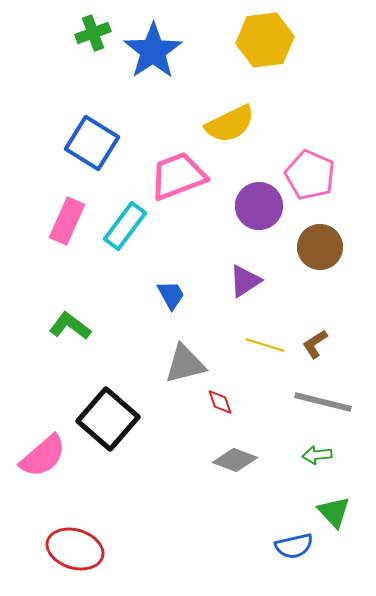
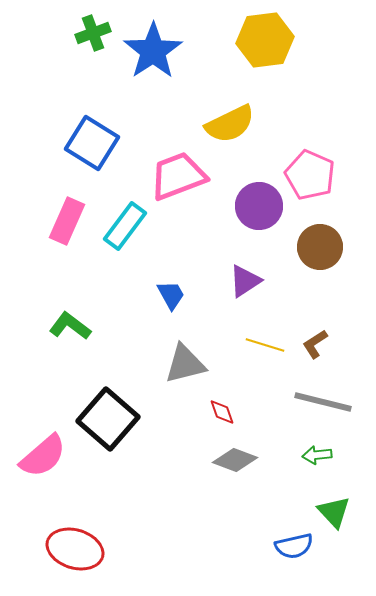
red diamond: moved 2 px right, 10 px down
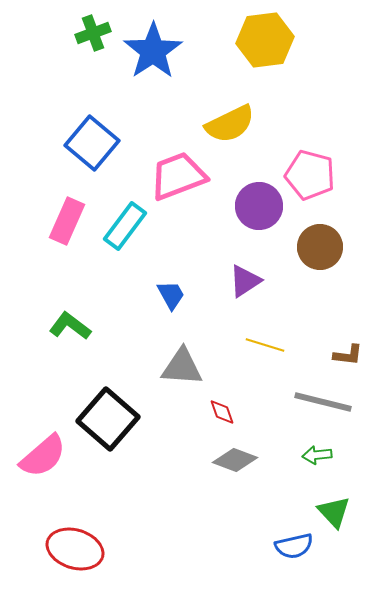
blue square: rotated 8 degrees clockwise
pink pentagon: rotated 9 degrees counterclockwise
brown L-shape: moved 33 px right, 11 px down; rotated 140 degrees counterclockwise
gray triangle: moved 3 px left, 3 px down; rotated 18 degrees clockwise
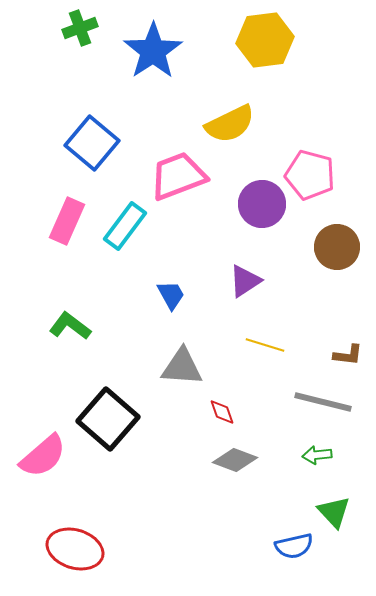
green cross: moved 13 px left, 5 px up
purple circle: moved 3 px right, 2 px up
brown circle: moved 17 px right
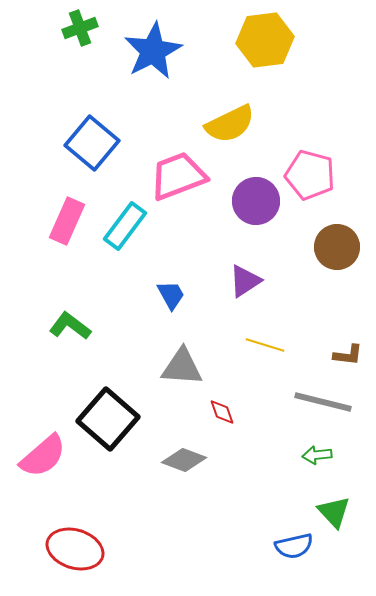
blue star: rotated 6 degrees clockwise
purple circle: moved 6 px left, 3 px up
gray diamond: moved 51 px left
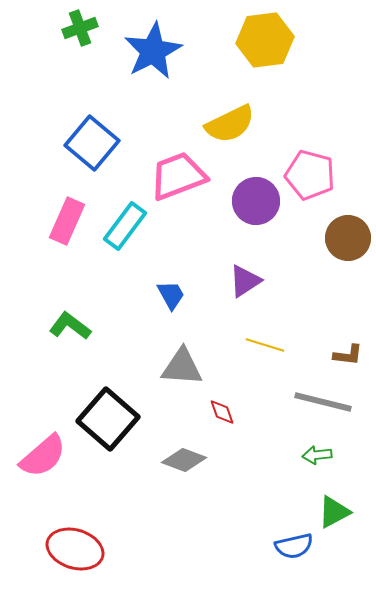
brown circle: moved 11 px right, 9 px up
green triangle: rotated 45 degrees clockwise
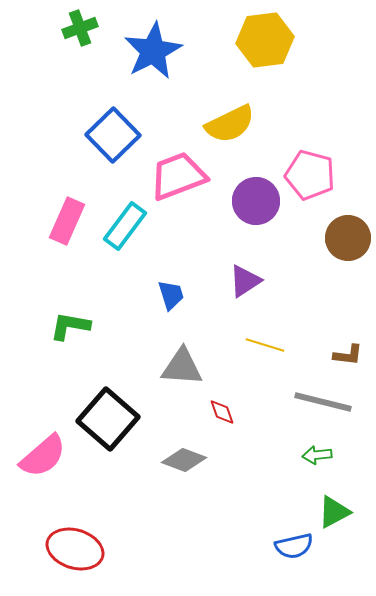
blue square: moved 21 px right, 8 px up; rotated 6 degrees clockwise
blue trapezoid: rotated 12 degrees clockwise
green L-shape: rotated 27 degrees counterclockwise
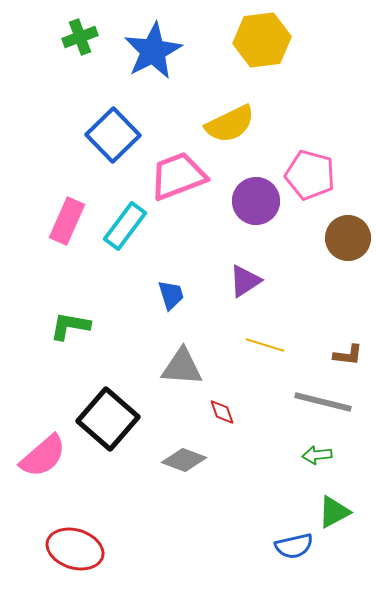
green cross: moved 9 px down
yellow hexagon: moved 3 px left
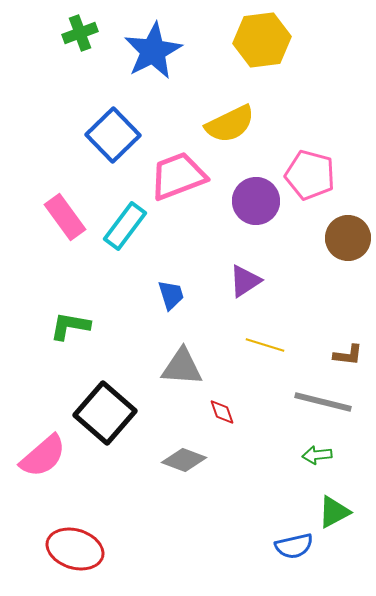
green cross: moved 4 px up
pink rectangle: moved 2 px left, 4 px up; rotated 60 degrees counterclockwise
black square: moved 3 px left, 6 px up
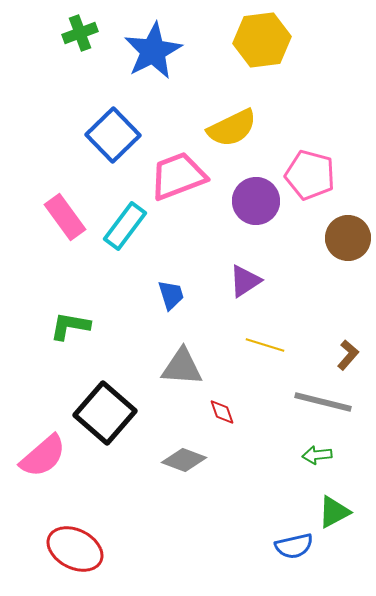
yellow semicircle: moved 2 px right, 4 px down
brown L-shape: rotated 56 degrees counterclockwise
red ellipse: rotated 10 degrees clockwise
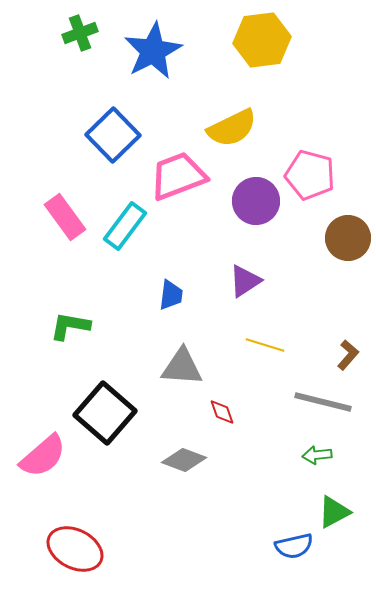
blue trapezoid: rotated 24 degrees clockwise
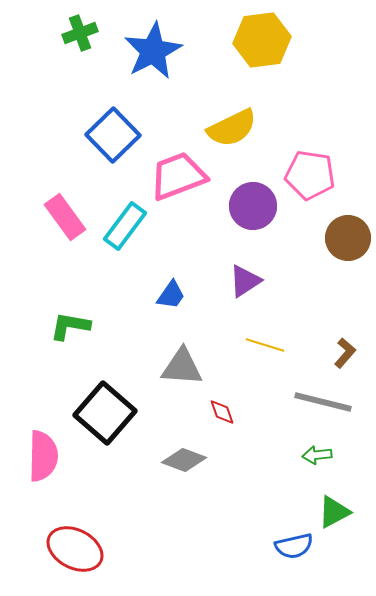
pink pentagon: rotated 6 degrees counterclockwise
purple circle: moved 3 px left, 5 px down
blue trapezoid: rotated 28 degrees clockwise
brown L-shape: moved 3 px left, 2 px up
pink semicircle: rotated 48 degrees counterclockwise
